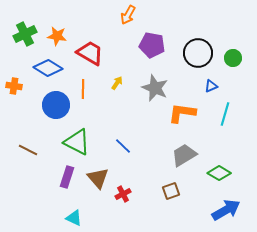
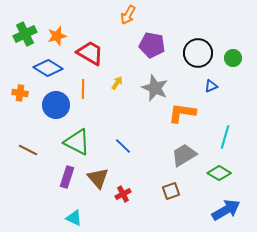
orange star: rotated 24 degrees counterclockwise
orange cross: moved 6 px right, 7 px down
cyan line: moved 23 px down
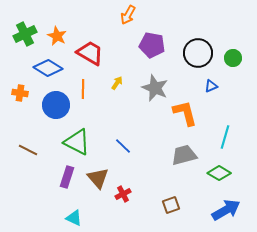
orange star: rotated 30 degrees counterclockwise
orange L-shape: moved 3 px right; rotated 68 degrees clockwise
gray trapezoid: rotated 16 degrees clockwise
brown square: moved 14 px down
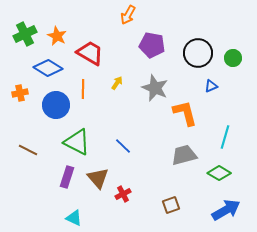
orange cross: rotated 21 degrees counterclockwise
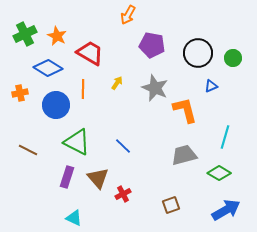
orange L-shape: moved 3 px up
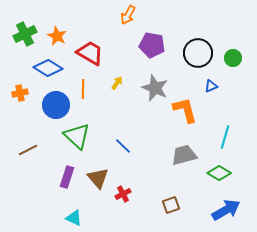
green triangle: moved 6 px up; rotated 16 degrees clockwise
brown line: rotated 54 degrees counterclockwise
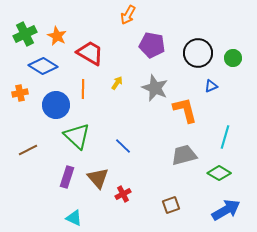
blue diamond: moved 5 px left, 2 px up
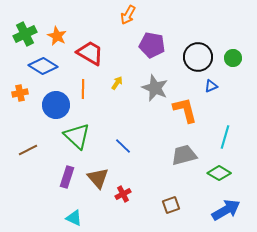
black circle: moved 4 px down
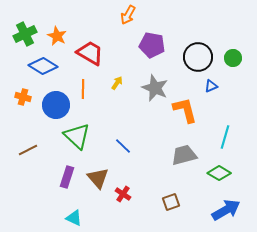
orange cross: moved 3 px right, 4 px down; rotated 28 degrees clockwise
red cross: rotated 28 degrees counterclockwise
brown square: moved 3 px up
